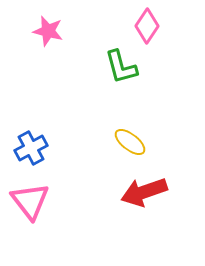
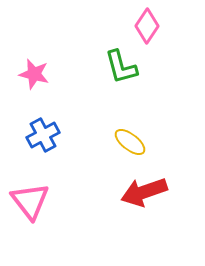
pink star: moved 14 px left, 43 px down
blue cross: moved 12 px right, 13 px up
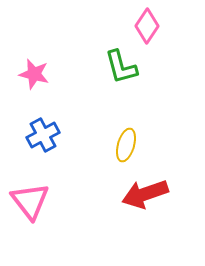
yellow ellipse: moved 4 px left, 3 px down; rotated 68 degrees clockwise
red arrow: moved 1 px right, 2 px down
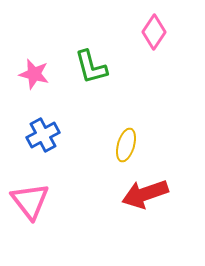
pink diamond: moved 7 px right, 6 px down
green L-shape: moved 30 px left
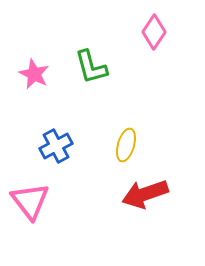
pink star: rotated 12 degrees clockwise
blue cross: moved 13 px right, 11 px down
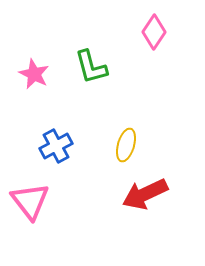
red arrow: rotated 6 degrees counterclockwise
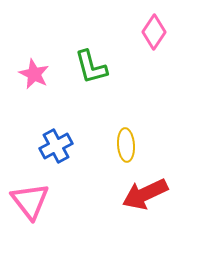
yellow ellipse: rotated 20 degrees counterclockwise
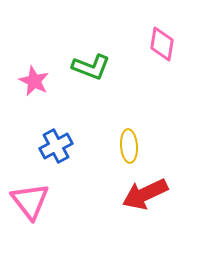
pink diamond: moved 8 px right, 12 px down; rotated 24 degrees counterclockwise
green L-shape: rotated 54 degrees counterclockwise
pink star: moved 7 px down
yellow ellipse: moved 3 px right, 1 px down
